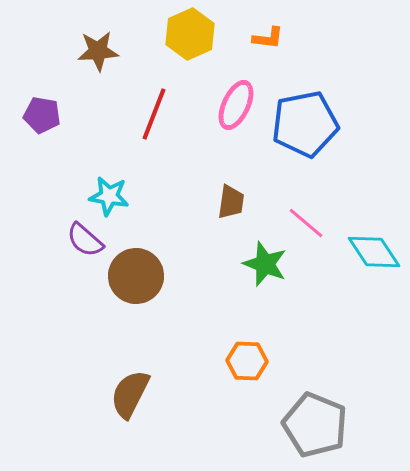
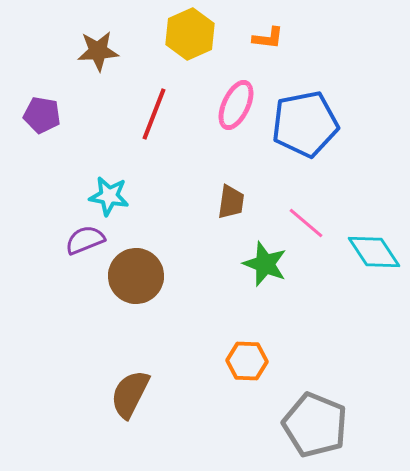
purple semicircle: rotated 117 degrees clockwise
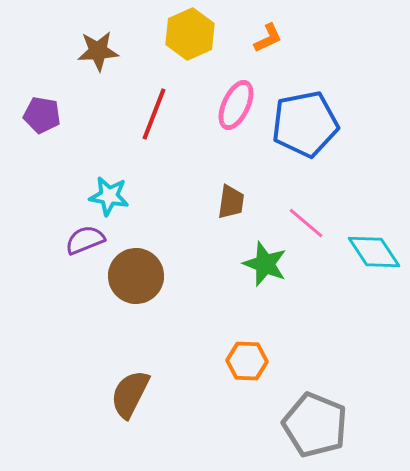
orange L-shape: rotated 32 degrees counterclockwise
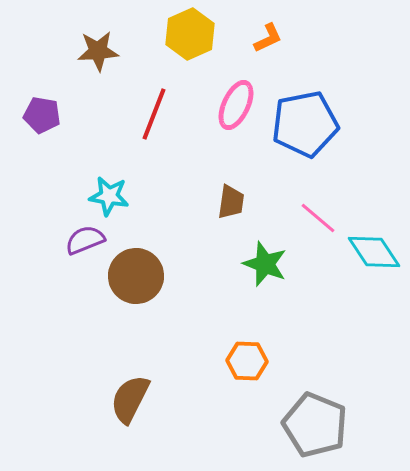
pink line: moved 12 px right, 5 px up
brown semicircle: moved 5 px down
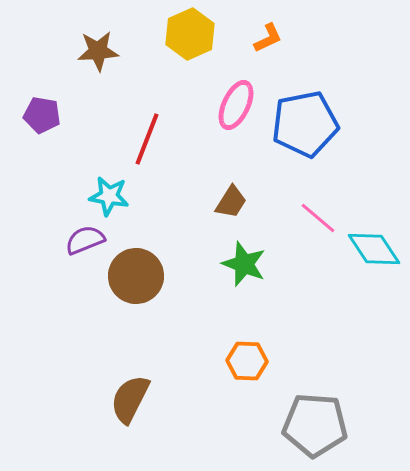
red line: moved 7 px left, 25 px down
brown trapezoid: rotated 24 degrees clockwise
cyan diamond: moved 3 px up
green star: moved 21 px left
gray pentagon: rotated 18 degrees counterclockwise
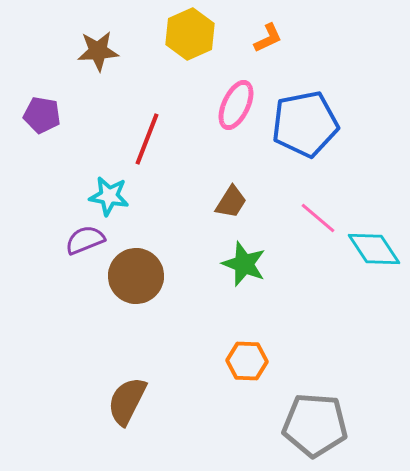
brown semicircle: moved 3 px left, 2 px down
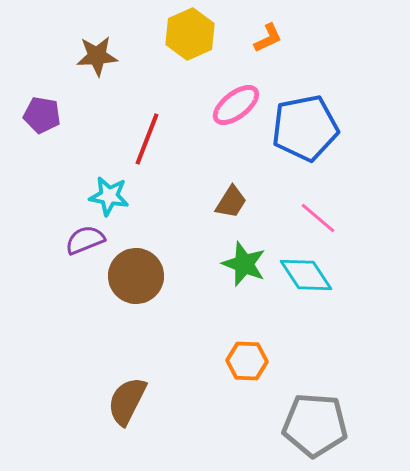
brown star: moved 1 px left, 5 px down
pink ellipse: rotated 27 degrees clockwise
blue pentagon: moved 4 px down
cyan diamond: moved 68 px left, 26 px down
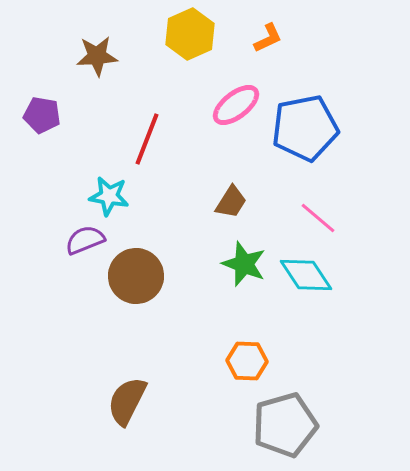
gray pentagon: moved 30 px left; rotated 20 degrees counterclockwise
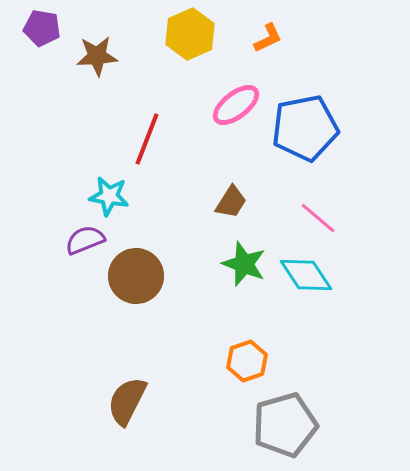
purple pentagon: moved 87 px up
orange hexagon: rotated 21 degrees counterclockwise
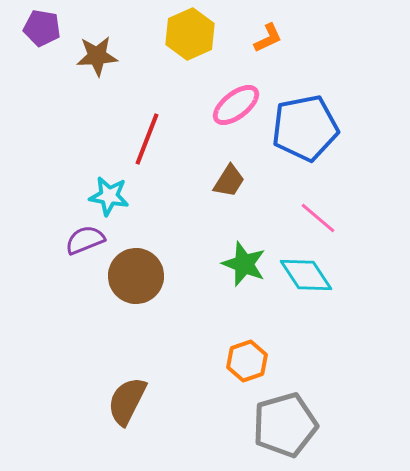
brown trapezoid: moved 2 px left, 21 px up
